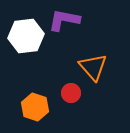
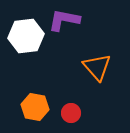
orange triangle: moved 4 px right
red circle: moved 20 px down
orange hexagon: rotated 8 degrees counterclockwise
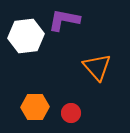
orange hexagon: rotated 12 degrees counterclockwise
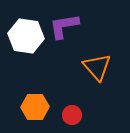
purple L-shape: moved 6 px down; rotated 20 degrees counterclockwise
white hexagon: rotated 16 degrees clockwise
red circle: moved 1 px right, 2 px down
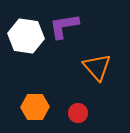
red circle: moved 6 px right, 2 px up
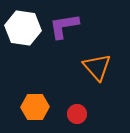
white hexagon: moved 3 px left, 8 px up
red circle: moved 1 px left, 1 px down
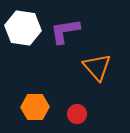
purple L-shape: moved 1 px right, 5 px down
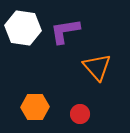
red circle: moved 3 px right
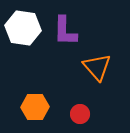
purple L-shape: rotated 80 degrees counterclockwise
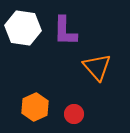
orange hexagon: rotated 24 degrees counterclockwise
red circle: moved 6 px left
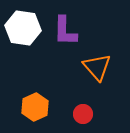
red circle: moved 9 px right
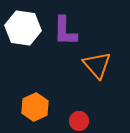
orange triangle: moved 2 px up
red circle: moved 4 px left, 7 px down
